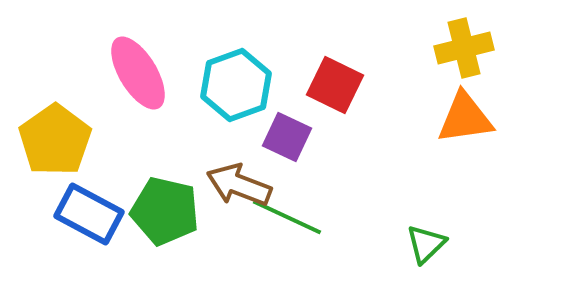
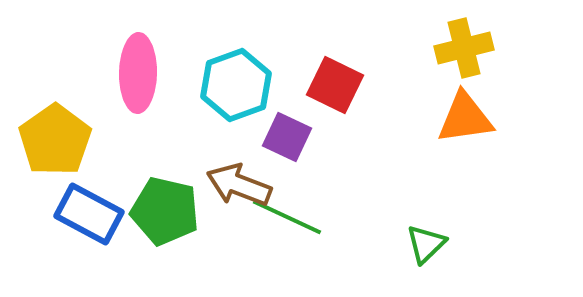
pink ellipse: rotated 32 degrees clockwise
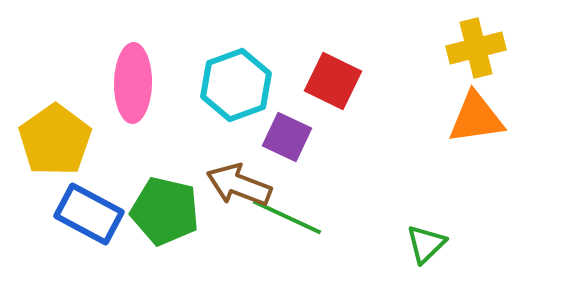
yellow cross: moved 12 px right
pink ellipse: moved 5 px left, 10 px down
red square: moved 2 px left, 4 px up
orange triangle: moved 11 px right
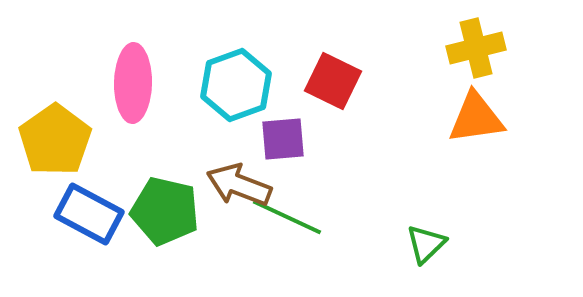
purple square: moved 4 px left, 2 px down; rotated 30 degrees counterclockwise
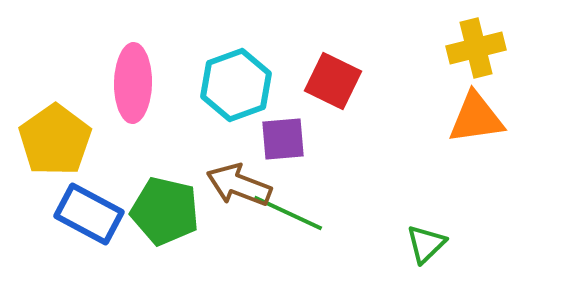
green line: moved 1 px right, 4 px up
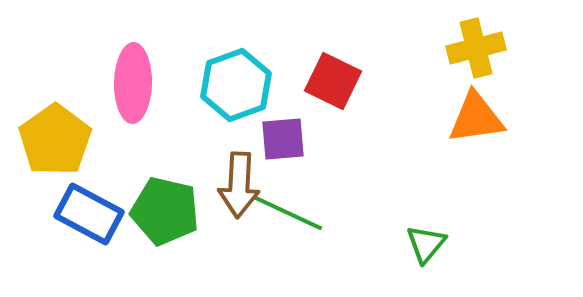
brown arrow: rotated 108 degrees counterclockwise
green triangle: rotated 6 degrees counterclockwise
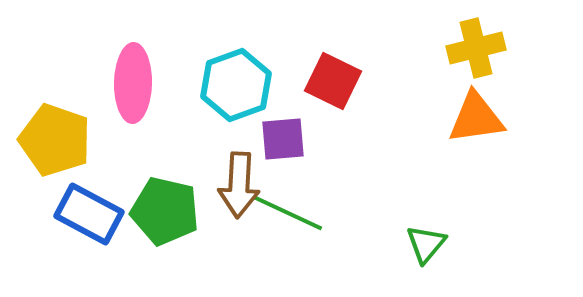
yellow pentagon: rotated 18 degrees counterclockwise
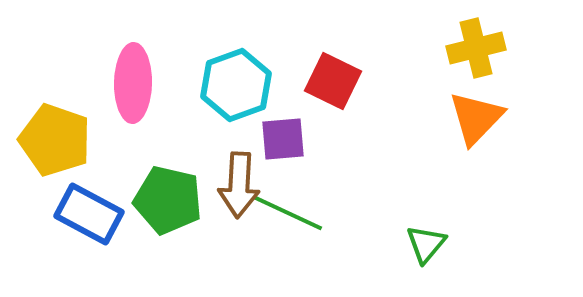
orange triangle: rotated 38 degrees counterclockwise
green pentagon: moved 3 px right, 11 px up
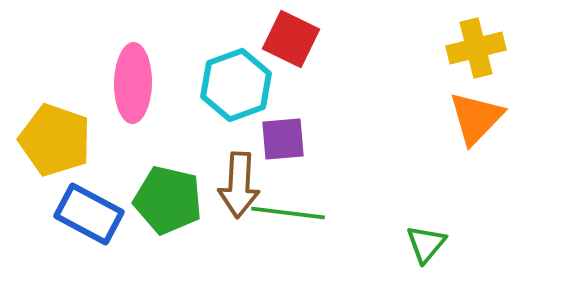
red square: moved 42 px left, 42 px up
green line: rotated 18 degrees counterclockwise
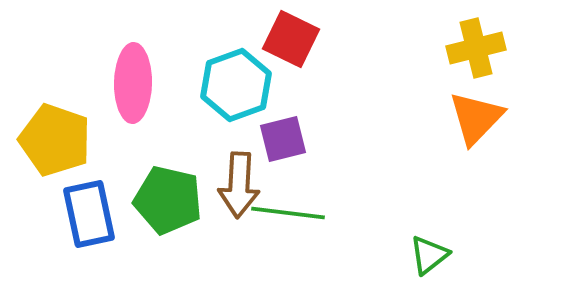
purple square: rotated 9 degrees counterclockwise
blue rectangle: rotated 50 degrees clockwise
green triangle: moved 3 px right, 11 px down; rotated 12 degrees clockwise
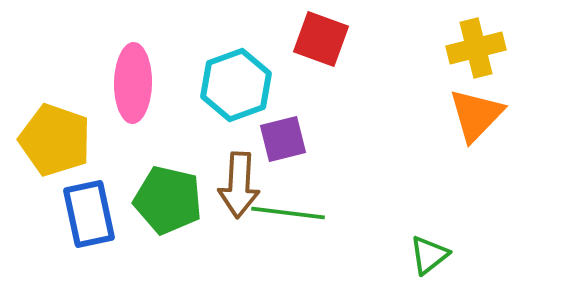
red square: moved 30 px right; rotated 6 degrees counterclockwise
orange triangle: moved 3 px up
